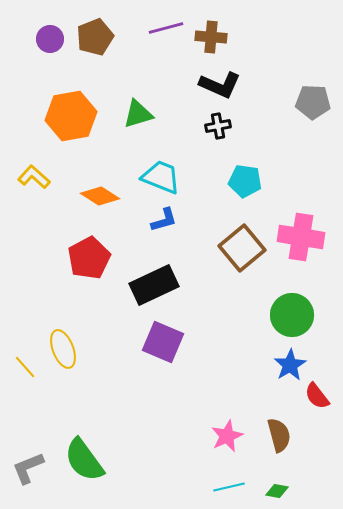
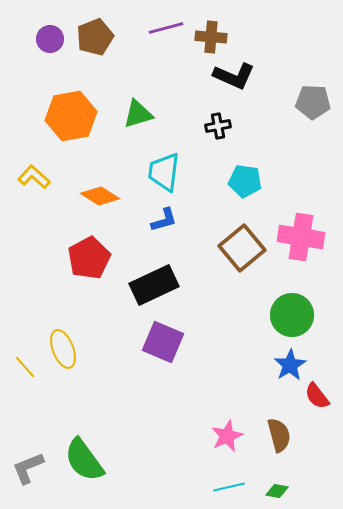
black L-shape: moved 14 px right, 9 px up
cyan trapezoid: moved 3 px right, 5 px up; rotated 105 degrees counterclockwise
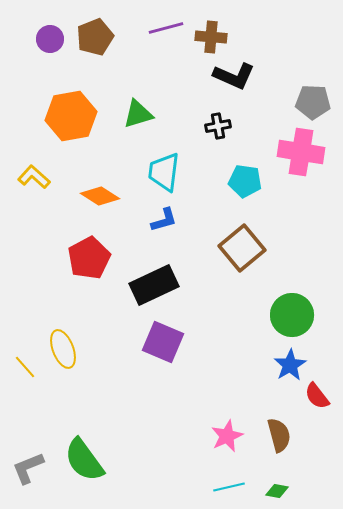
pink cross: moved 85 px up
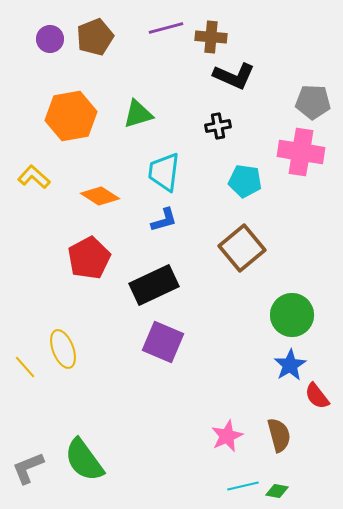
cyan line: moved 14 px right, 1 px up
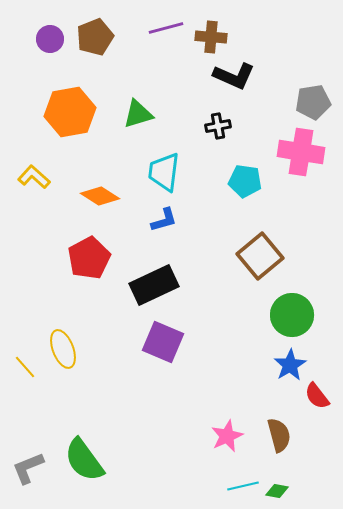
gray pentagon: rotated 12 degrees counterclockwise
orange hexagon: moved 1 px left, 4 px up
brown square: moved 18 px right, 8 px down
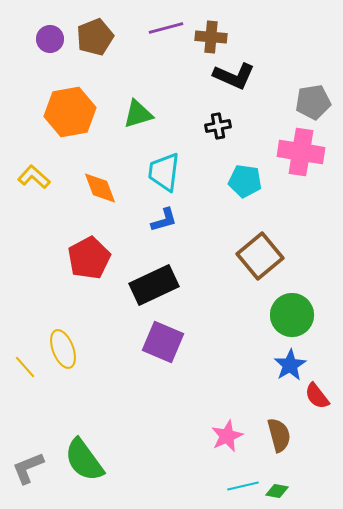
orange diamond: moved 8 px up; rotated 36 degrees clockwise
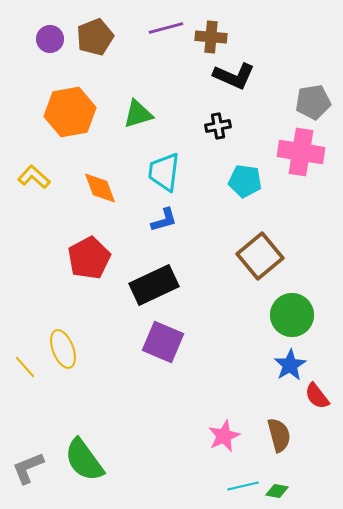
pink star: moved 3 px left
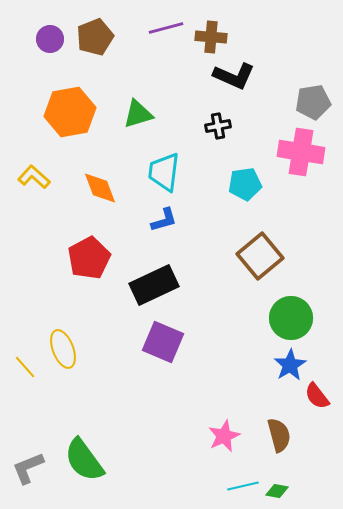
cyan pentagon: moved 3 px down; rotated 16 degrees counterclockwise
green circle: moved 1 px left, 3 px down
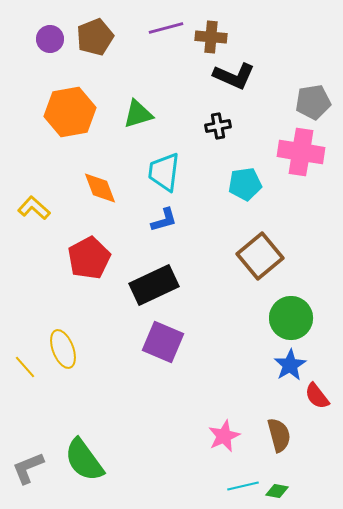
yellow L-shape: moved 31 px down
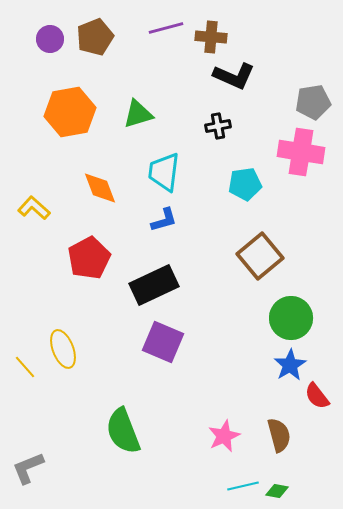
green semicircle: moved 39 px right, 29 px up; rotated 15 degrees clockwise
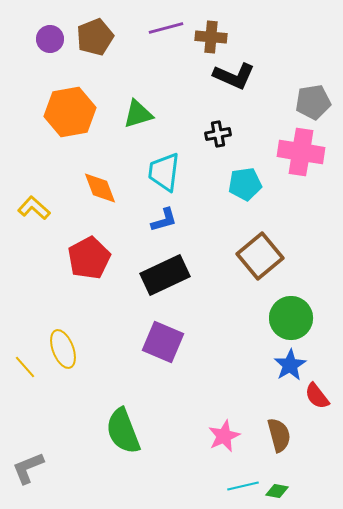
black cross: moved 8 px down
black rectangle: moved 11 px right, 10 px up
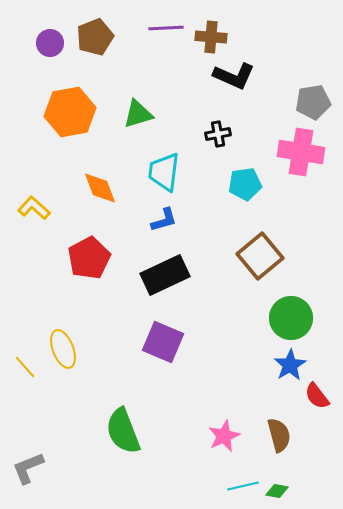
purple line: rotated 12 degrees clockwise
purple circle: moved 4 px down
